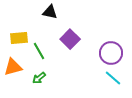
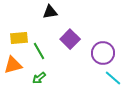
black triangle: rotated 21 degrees counterclockwise
purple circle: moved 8 px left
orange triangle: moved 2 px up
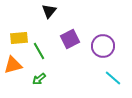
black triangle: moved 1 px left, 1 px up; rotated 42 degrees counterclockwise
purple square: rotated 18 degrees clockwise
purple circle: moved 7 px up
green arrow: moved 1 px down
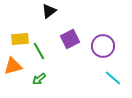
black triangle: rotated 14 degrees clockwise
yellow rectangle: moved 1 px right, 1 px down
orange triangle: moved 1 px down
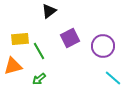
purple square: moved 1 px up
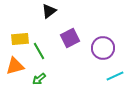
purple circle: moved 2 px down
orange triangle: moved 2 px right
cyan line: moved 2 px right, 2 px up; rotated 66 degrees counterclockwise
